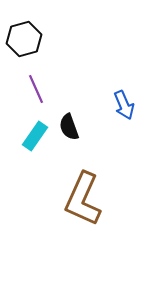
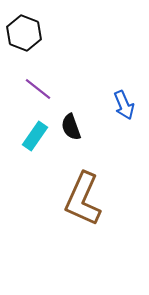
black hexagon: moved 6 px up; rotated 24 degrees counterclockwise
purple line: moved 2 px right; rotated 28 degrees counterclockwise
black semicircle: moved 2 px right
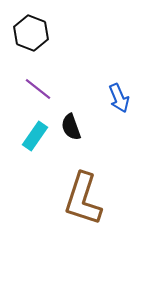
black hexagon: moved 7 px right
blue arrow: moved 5 px left, 7 px up
brown L-shape: rotated 6 degrees counterclockwise
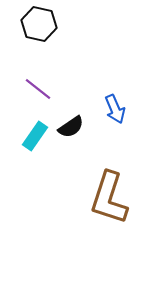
black hexagon: moved 8 px right, 9 px up; rotated 8 degrees counterclockwise
blue arrow: moved 4 px left, 11 px down
black semicircle: rotated 104 degrees counterclockwise
brown L-shape: moved 26 px right, 1 px up
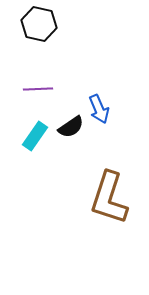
purple line: rotated 40 degrees counterclockwise
blue arrow: moved 16 px left
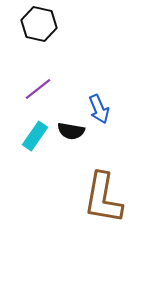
purple line: rotated 36 degrees counterclockwise
black semicircle: moved 4 px down; rotated 44 degrees clockwise
brown L-shape: moved 6 px left; rotated 8 degrees counterclockwise
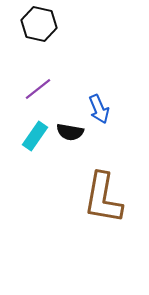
black semicircle: moved 1 px left, 1 px down
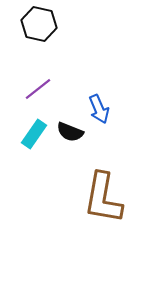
black semicircle: rotated 12 degrees clockwise
cyan rectangle: moved 1 px left, 2 px up
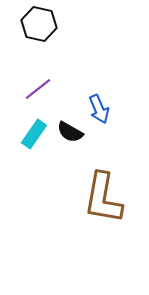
black semicircle: rotated 8 degrees clockwise
